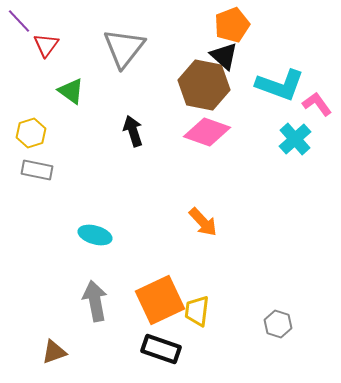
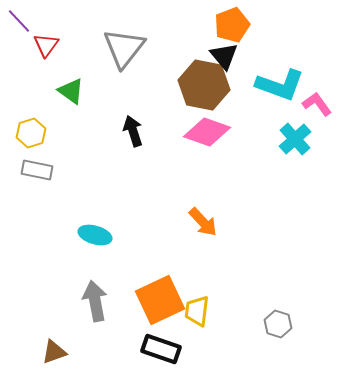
black triangle: rotated 8 degrees clockwise
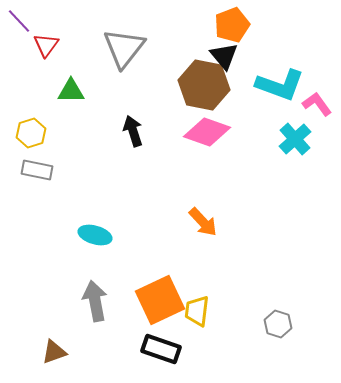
green triangle: rotated 36 degrees counterclockwise
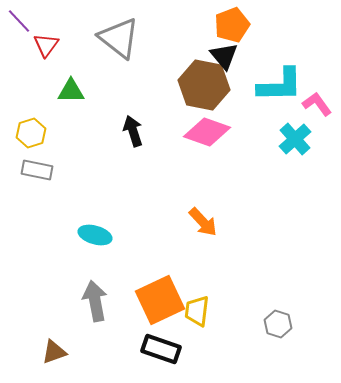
gray triangle: moved 5 px left, 10 px up; rotated 30 degrees counterclockwise
cyan L-shape: rotated 21 degrees counterclockwise
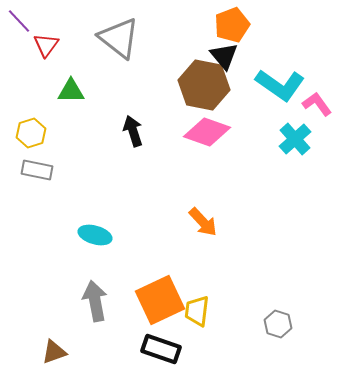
cyan L-shape: rotated 36 degrees clockwise
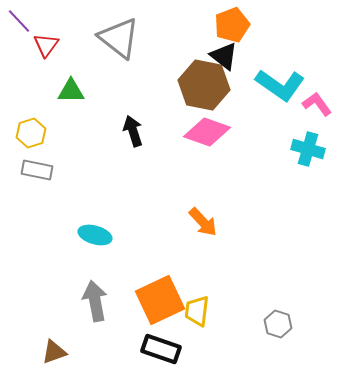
black triangle: rotated 12 degrees counterclockwise
cyan cross: moved 13 px right, 10 px down; rotated 32 degrees counterclockwise
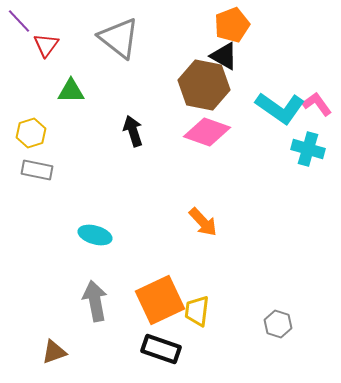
black triangle: rotated 8 degrees counterclockwise
cyan L-shape: moved 23 px down
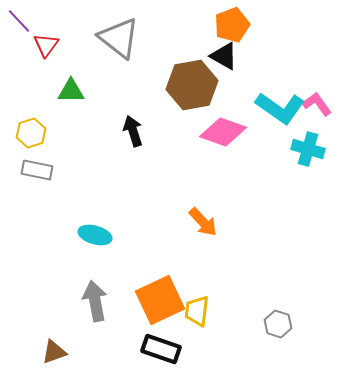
brown hexagon: moved 12 px left; rotated 21 degrees counterclockwise
pink diamond: moved 16 px right
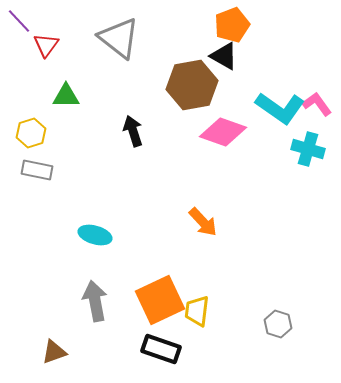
green triangle: moved 5 px left, 5 px down
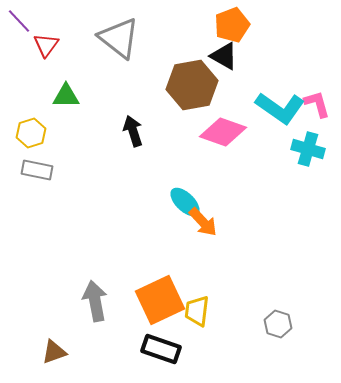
pink L-shape: rotated 20 degrees clockwise
cyan ellipse: moved 90 px right, 33 px up; rotated 28 degrees clockwise
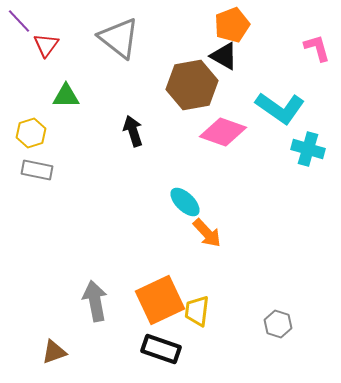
pink L-shape: moved 56 px up
orange arrow: moved 4 px right, 11 px down
